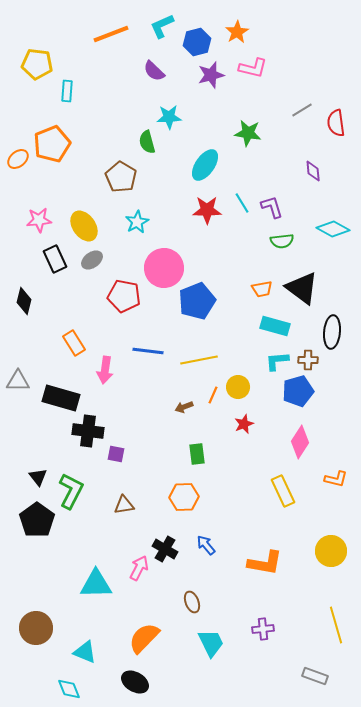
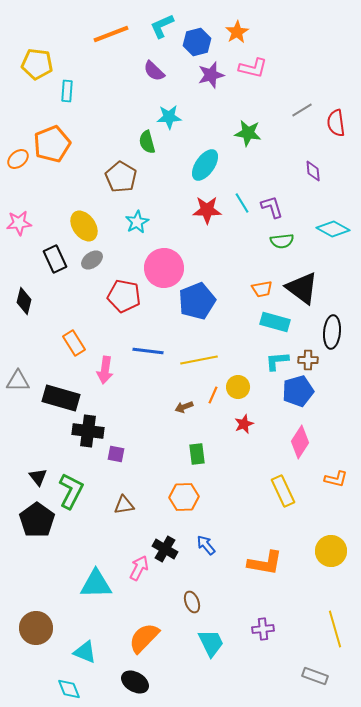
pink star at (39, 220): moved 20 px left, 3 px down
cyan rectangle at (275, 326): moved 4 px up
yellow line at (336, 625): moved 1 px left, 4 px down
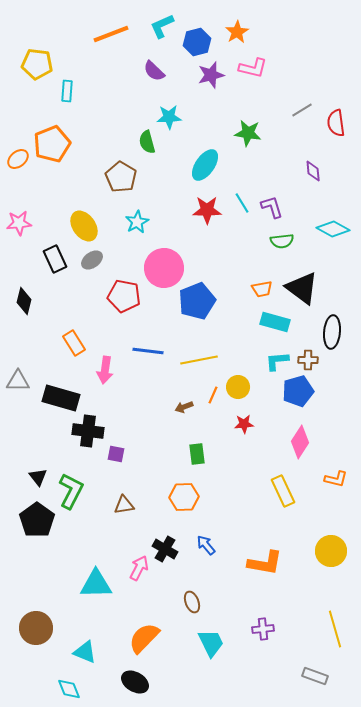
red star at (244, 424): rotated 18 degrees clockwise
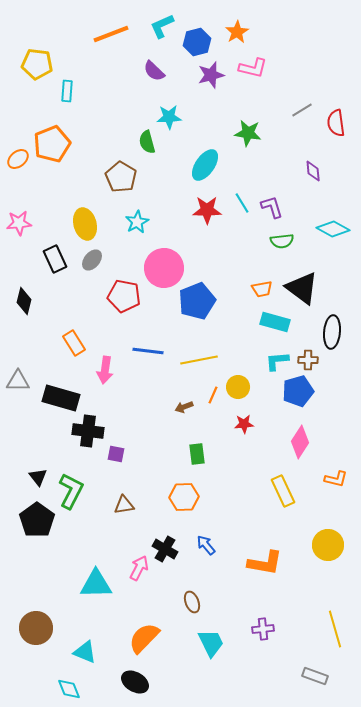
yellow ellipse at (84, 226): moved 1 px right, 2 px up; rotated 20 degrees clockwise
gray ellipse at (92, 260): rotated 15 degrees counterclockwise
yellow circle at (331, 551): moved 3 px left, 6 px up
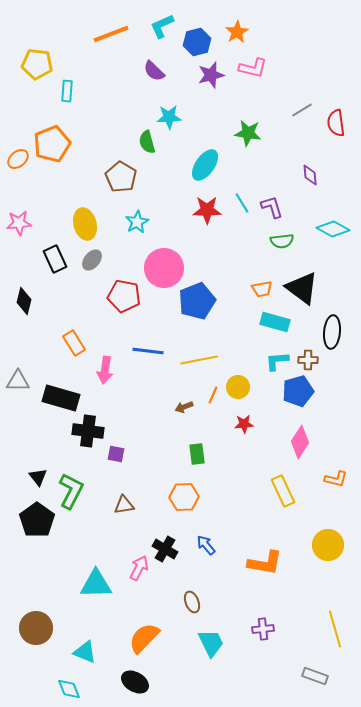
purple diamond at (313, 171): moved 3 px left, 4 px down
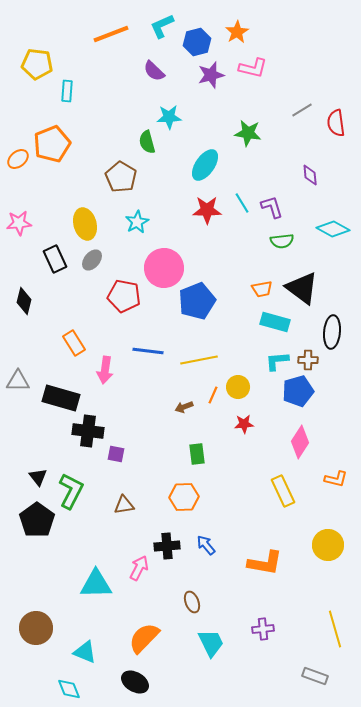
black cross at (165, 549): moved 2 px right, 3 px up; rotated 35 degrees counterclockwise
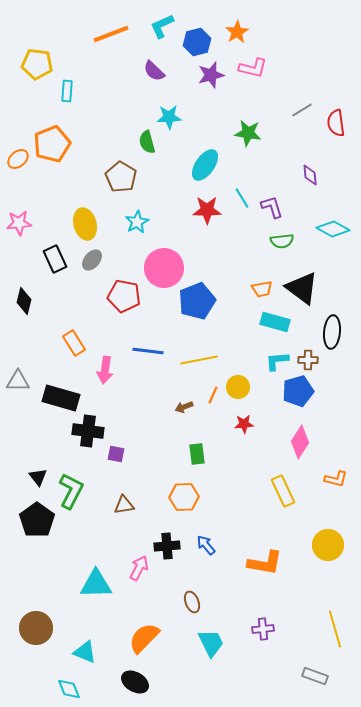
cyan line at (242, 203): moved 5 px up
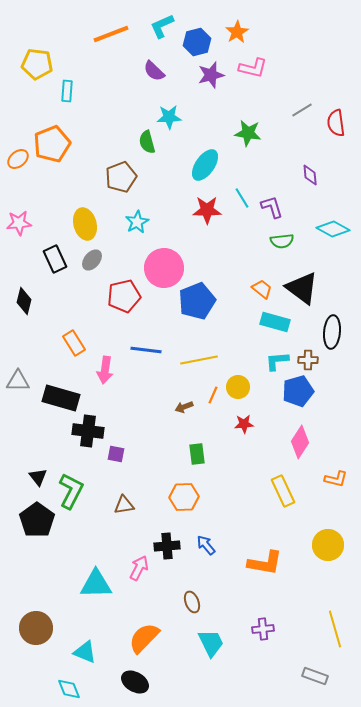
brown pentagon at (121, 177): rotated 20 degrees clockwise
orange trapezoid at (262, 289): rotated 130 degrees counterclockwise
red pentagon at (124, 296): rotated 24 degrees counterclockwise
blue line at (148, 351): moved 2 px left, 1 px up
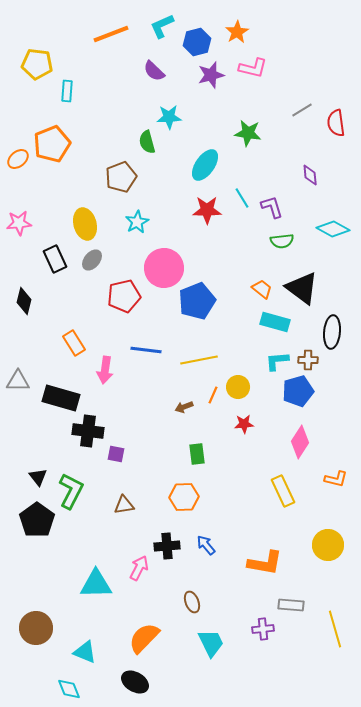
gray rectangle at (315, 676): moved 24 px left, 71 px up; rotated 15 degrees counterclockwise
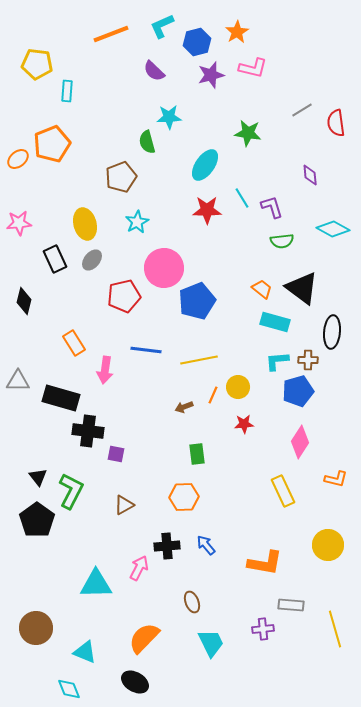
brown triangle at (124, 505): rotated 20 degrees counterclockwise
